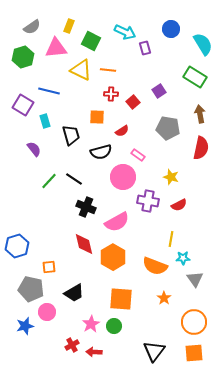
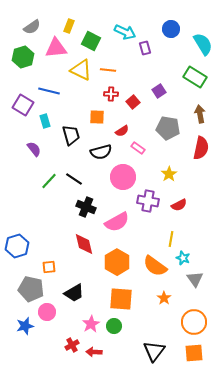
pink rectangle at (138, 155): moved 7 px up
yellow star at (171, 177): moved 2 px left, 3 px up; rotated 21 degrees clockwise
orange hexagon at (113, 257): moved 4 px right, 5 px down
cyan star at (183, 258): rotated 24 degrees clockwise
orange semicircle at (155, 266): rotated 15 degrees clockwise
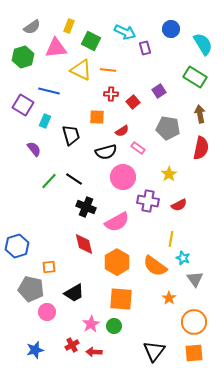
cyan rectangle at (45, 121): rotated 40 degrees clockwise
black semicircle at (101, 152): moved 5 px right
orange star at (164, 298): moved 5 px right
blue star at (25, 326): moved 10 px right, 24 px down
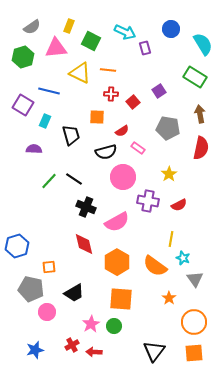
yellow triangle at (81, 70): moved 1 px left, 3 px down
purple semicircle at (34, 149): rotated 49 degrees counterclockwise
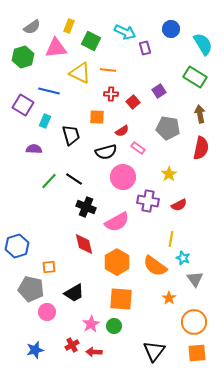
orange square at (194, 353): moved 3 px right
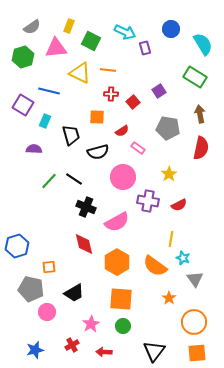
black semicircle at (106, 152): moved 8 px left
green circle at (114, 326): moved 9 px right
red arrow at (94, 352): moved 10 px right
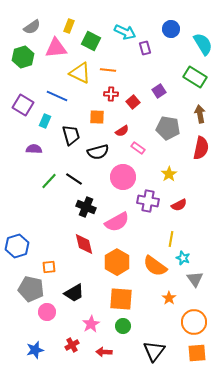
blue line at (49, 91): moved 8 px right, 5 px down; rotated 10 degrees clockwise
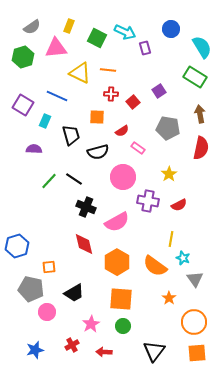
green square at (91, 41): moved 6 px right, 3 px up
cyan semicircle at (203, 44): moved 1 px left, 3 px down
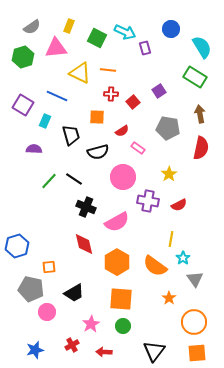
cyan star at (183, 258): rotated 16 degrees clockwise
